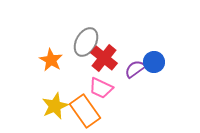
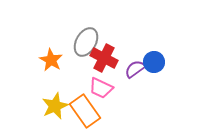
red cross: rotated 12 degrees counterclockwise
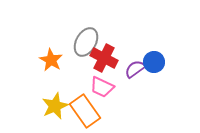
pink trapezoid: moved 1 px right, 1 px up
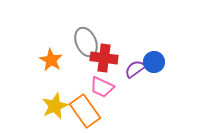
gray ellipse: rotated 52 degrees counterclockwise
red cross: rotated 20 degrees counterclockwise
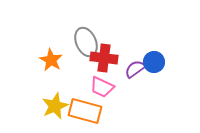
orange rectangle: rotated 40 degrees counterclockwise
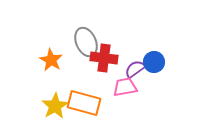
pink trapezoid: moved 23 px right; rotated 145 degrees clockwise
yellow star: rotated 8 degrees counterclockwise
orange rectangle: moved 1 px left, 8 px up
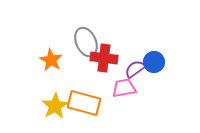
pink trapezoid: moved 1 px left, 1 px down
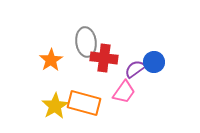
gray ellipse: rotated 16 degrees clockwise
orange star: rotated 10 degrees clockwise
pink trapezoid: moved 4 px down; rotated 135 degrees clockwise
